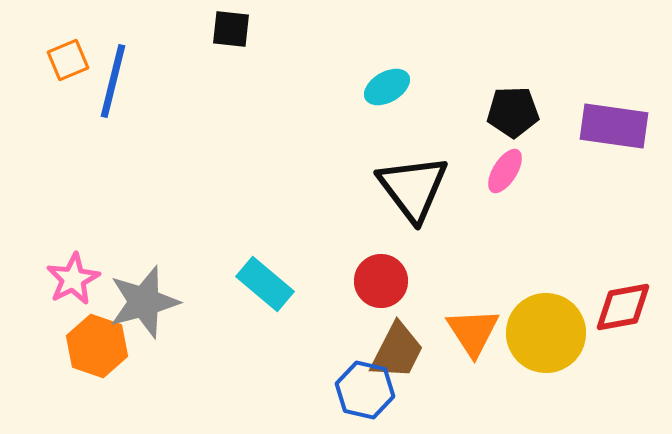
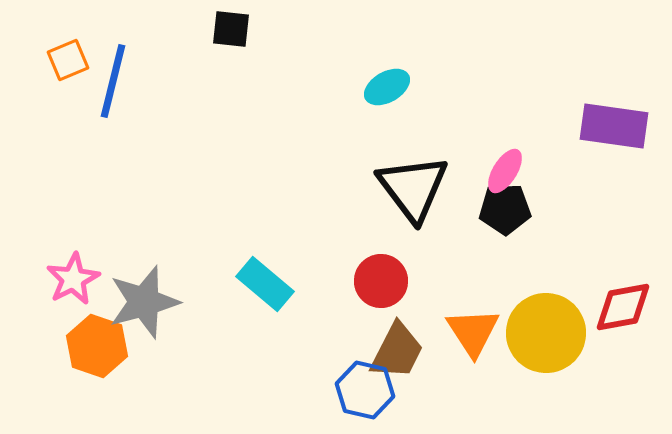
black pentagon: moved 8 px left, 97 px down
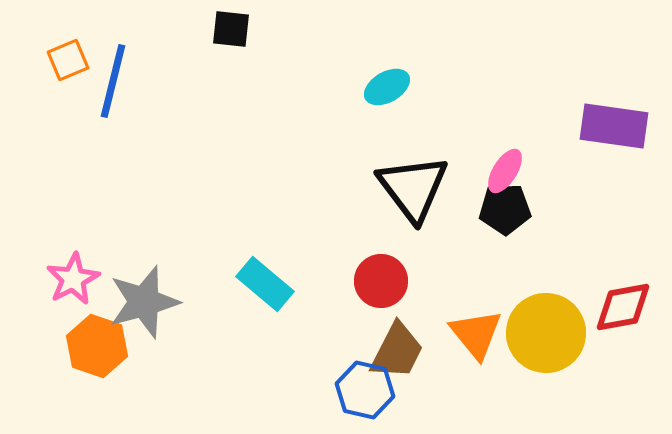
orange triangle: moved 3 px right, 2 px down; rotated 6 degrees counterclockwise
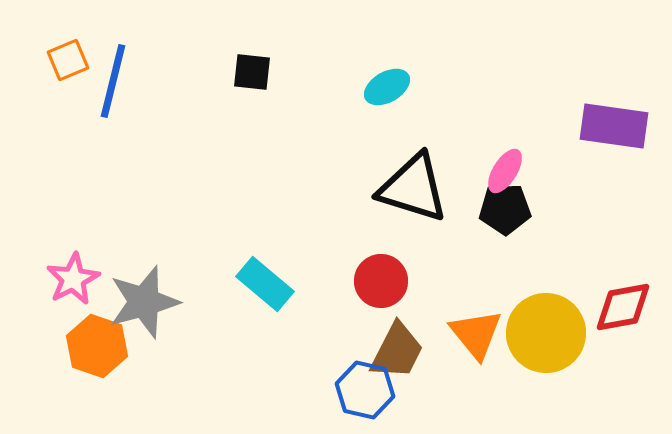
black square: moved 21 px right, 43 px down
black triangle: rotated 36 degrees counterclockwise
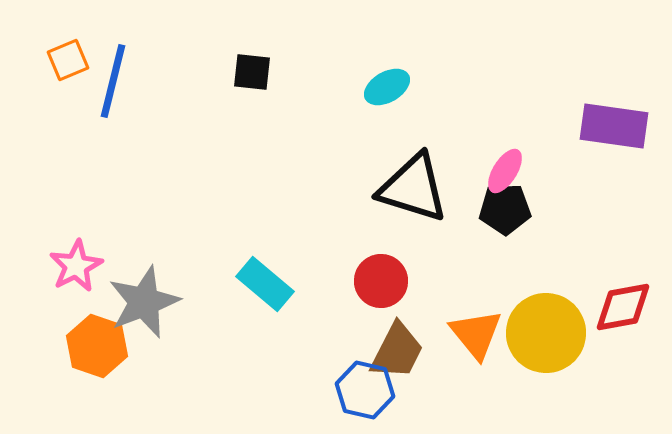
pink star: moved 3 px right, 13 px up
gray star: rotated 6 degrees counterclockwise
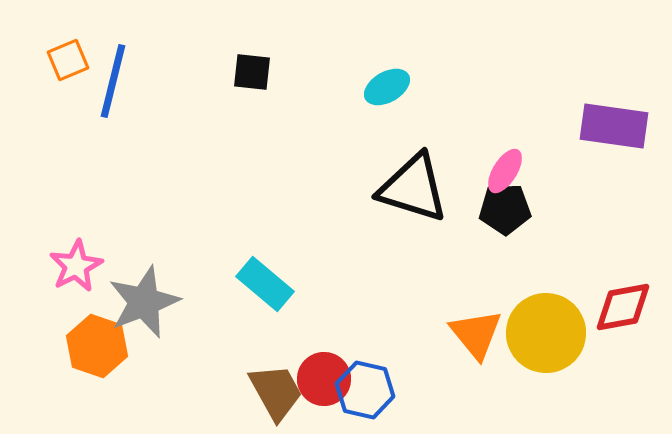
red circle: moved 57 px left, 98 px down
brown trapezoid: moved 121 px left, 41 px down; rotated 56 degrees counterclockwise
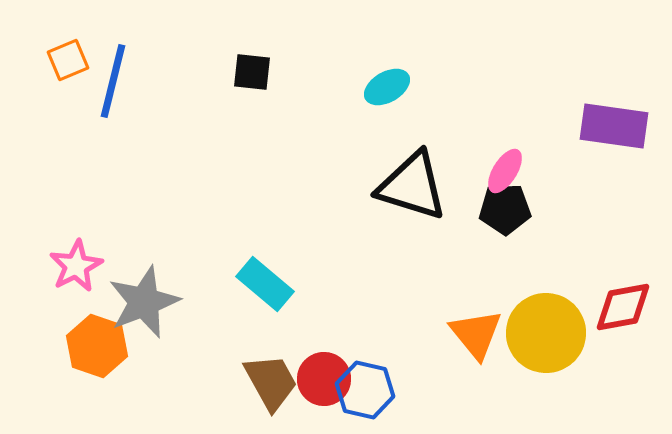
black triangle: moved 1 px left, 2 px up
brown trapezoid: moved 5 px left, 10 px up
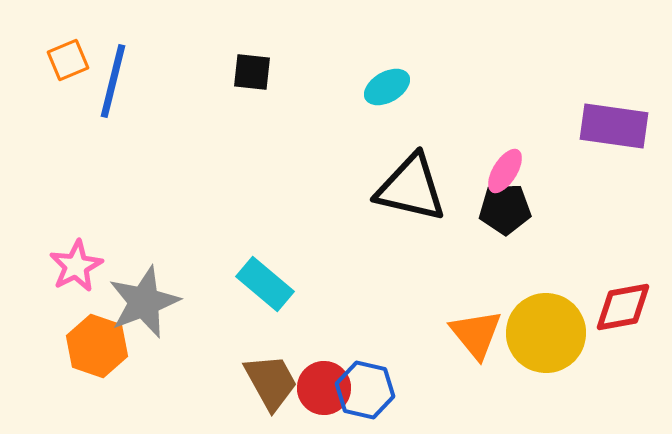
black triangle: moved 1 px left, 2 px down; rotated 4 degrees counterclockwise
red circle: moved 9 px down
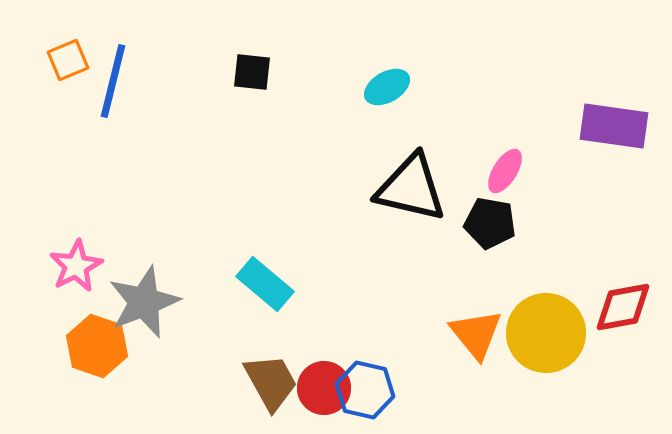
black pentagon: moved 15 px left, 14 px down; rotated 12 degrees clockwise
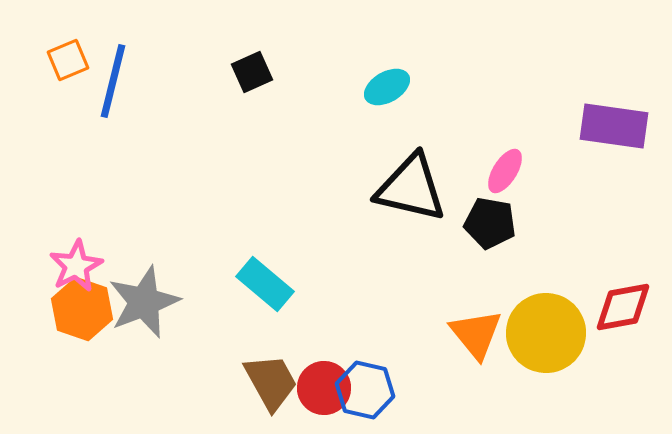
black square: rotated 30 degrees counterclockwise
orange hexagon: moved 15 px left, 37 px up
